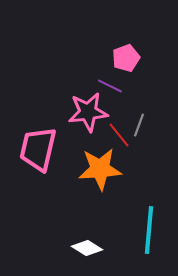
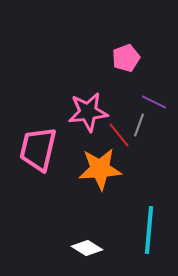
purple line: moved 44 px right, 16 px down
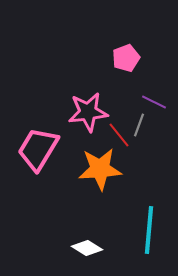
pink trapezoid: rotated 18 degrees clockwise
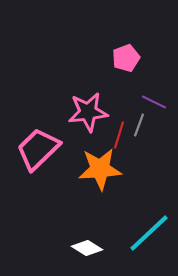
red line: rotated 56 degrees clockwise
pink trapezoid: rotated 15 degrees clockwise
cyan line: moved 3 px down; rotated 42 degrees clockwise
